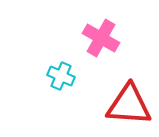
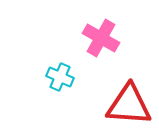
cyan cross: moved 1 px left, 1 px down
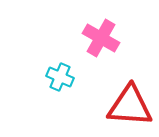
red triangle: moved 1 px right, 1 px down
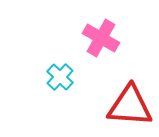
cyan cross: rotated 20 degrees clockwise
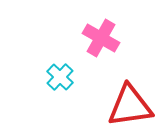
red triangle: rotated 12 degrees counterclockwise
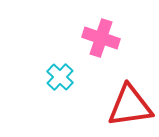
pink cross: rotated 12 degrees counterclockwise
